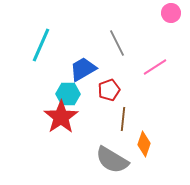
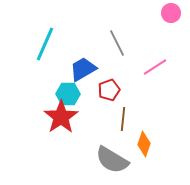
cyan line: moved 4 px right, 1 px up
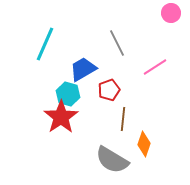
cyan hexagon: rotated 15 degrees clockwise
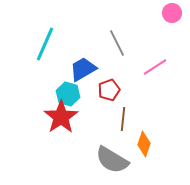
pink circle: moved 1 px right
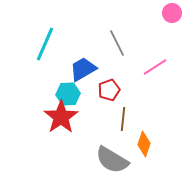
cyan hexagon: rotated 20 degrees counterclockwise
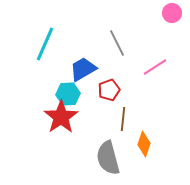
gray semicircle: moved 4 px left, 2 px up; rotated 44 degrees clockwise
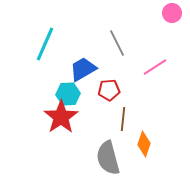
red pentagon: rotated 15 degrees clockwise
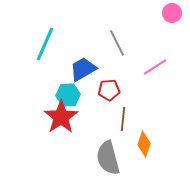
cyan hexagon: moved 1 px down
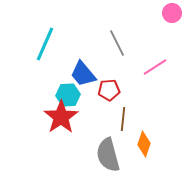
blue trapezoid: moved 5 px down; rotated 100 degrees counterclockwise
gray semicircle: moved 3 px up
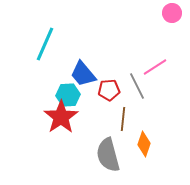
gray line: moved 20 px right, 43 px down
